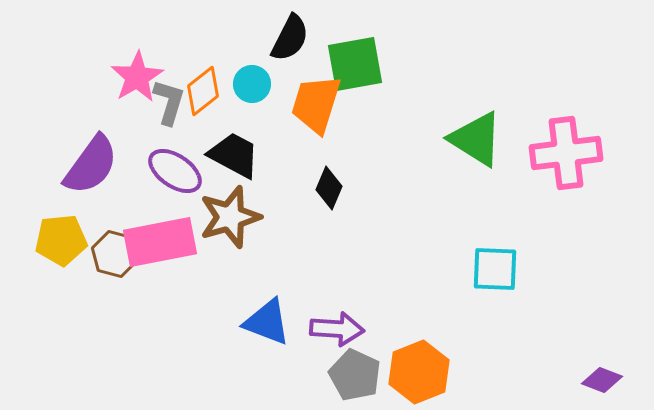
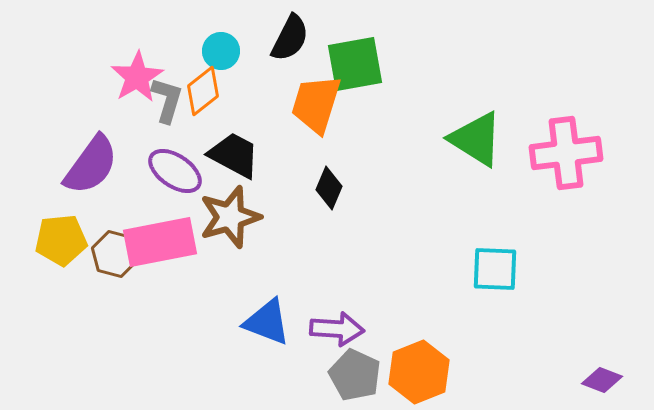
cyan circle: moved 31 px left, 33 px up
gray L-shape: moved 2 px left, 2 px up
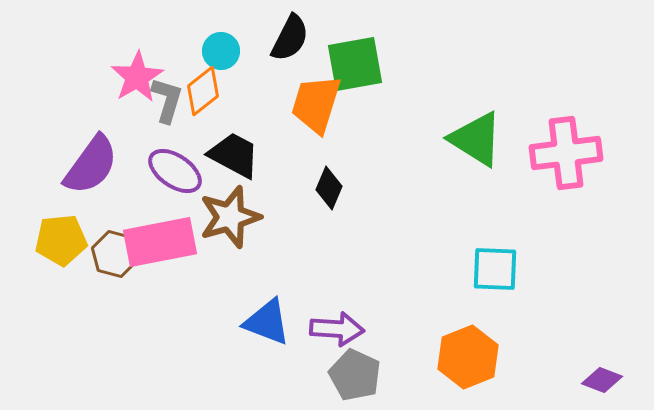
orange hexagon: moved 49 px right, 15 px up
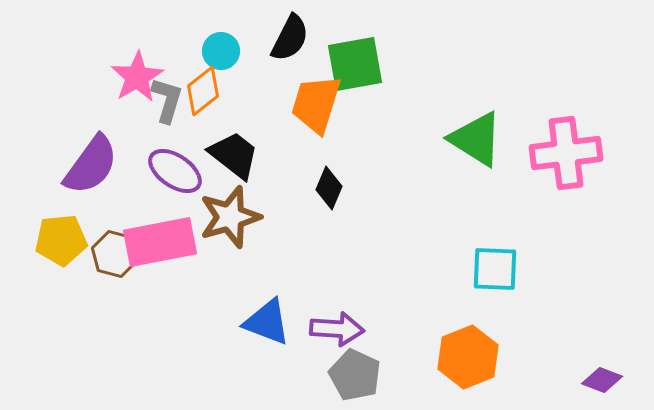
black trapezoid: rotated 10 degrees clockwise
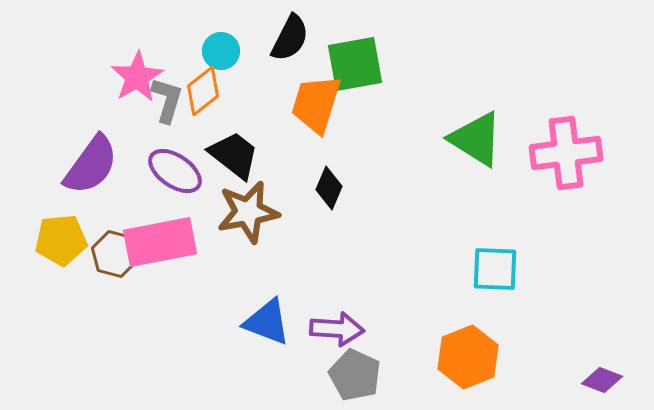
brown star: moved 18 px right, 5 px up; rotated 6 degrees clockwise
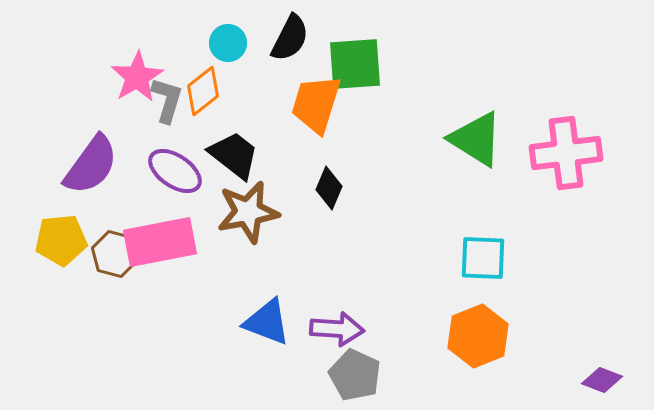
cyan circle: moved 7 px right, 8 px up
green square: rotated 6 degrees clockwise
cyan square: moved 12 px left, 11 px up
orange hexagon: moved 10 px right, 21 px up
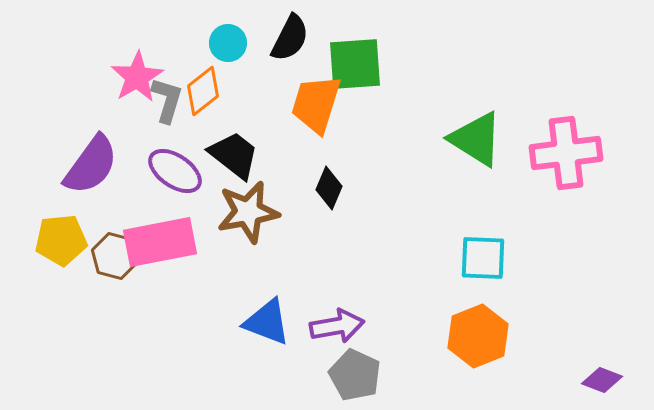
brown hexagon: moved 2 px down
purple arrow: moved 3 px up; rotated 14 degrees counterclockwise
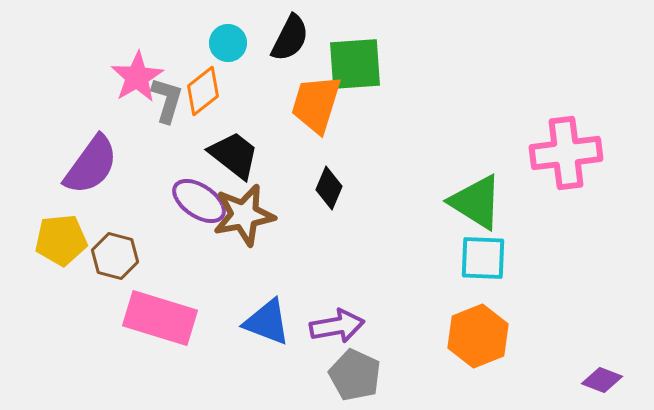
green triangle: moved 63 px down
purple ellipse: moved 24 px right, 30 px down
brown star: moved 4 px left, 3 px down
pink rectangle: moved 76 px down; rotated 28 degrees clockwise
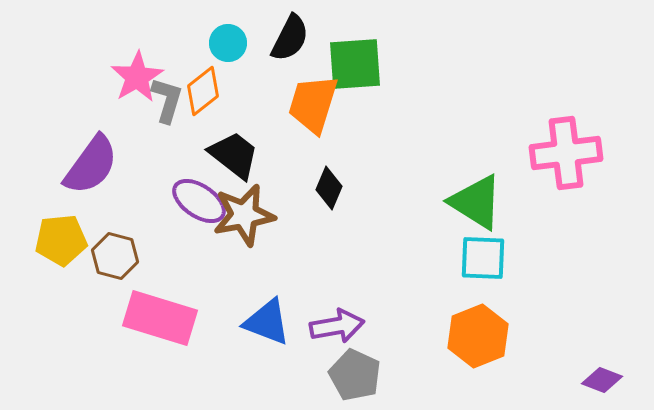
orange trapezoid: moved 3 px left
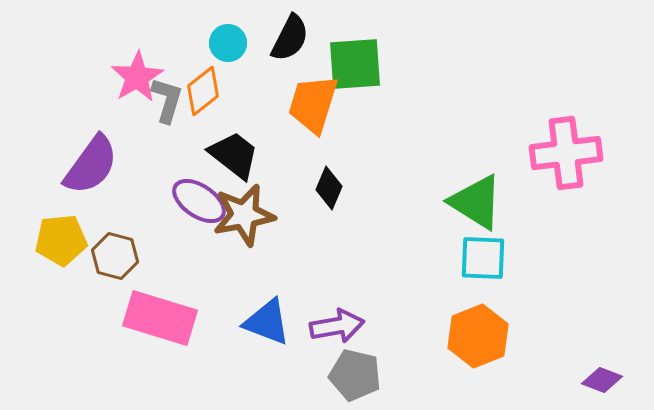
gray pentagon: rotated 12 degrees counterclockwise
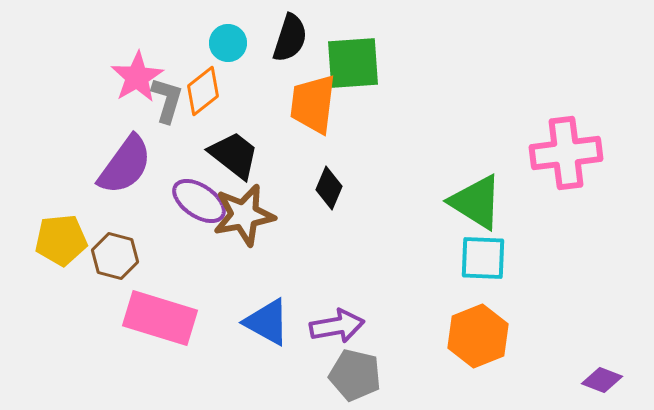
black semicircle: rotated 9 degrees counterclockwise
green square: moved 2 px left, 1 px up
orange trapezoid: rotated 10 degrees counterclockwise
purple semicircle: moved 34 px right
blue triangle: rotated 8 degrees clockwise
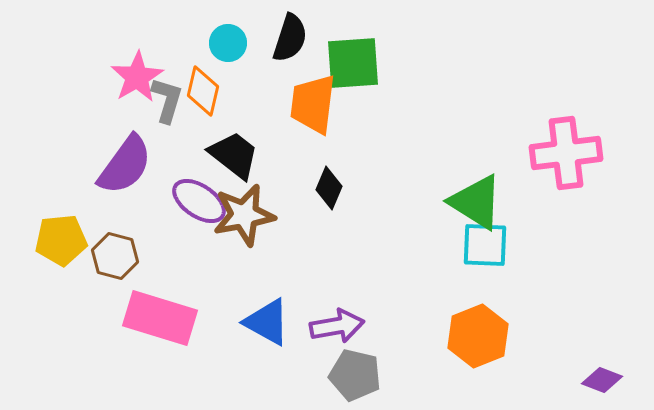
orange diamond: rotated 39 degrees counterclockwise
cyan square: moved 2 px right, 13 px up
